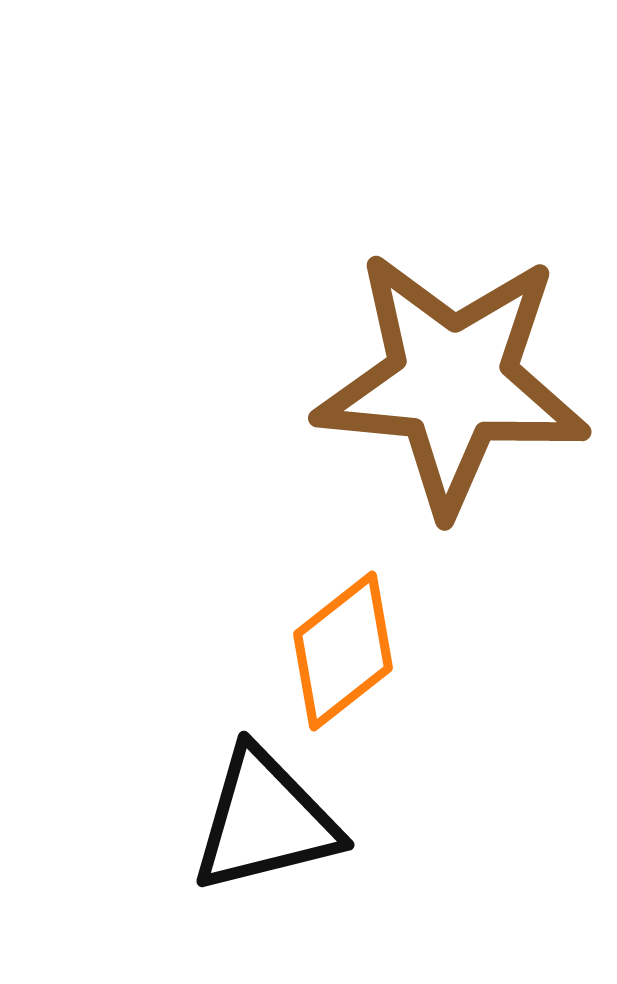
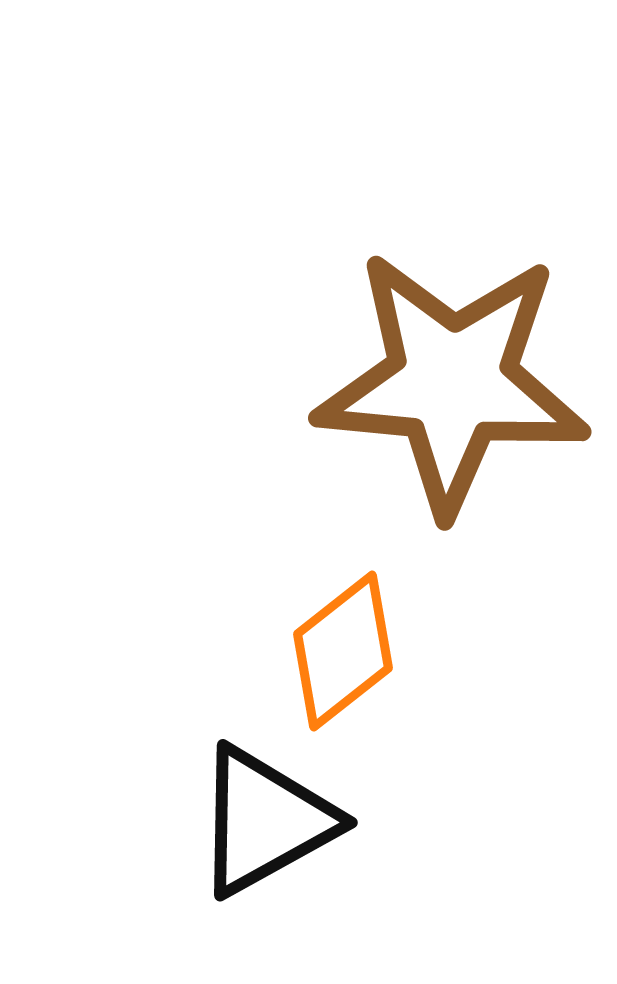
black triangle: rotated 15 degrees counterclockwise
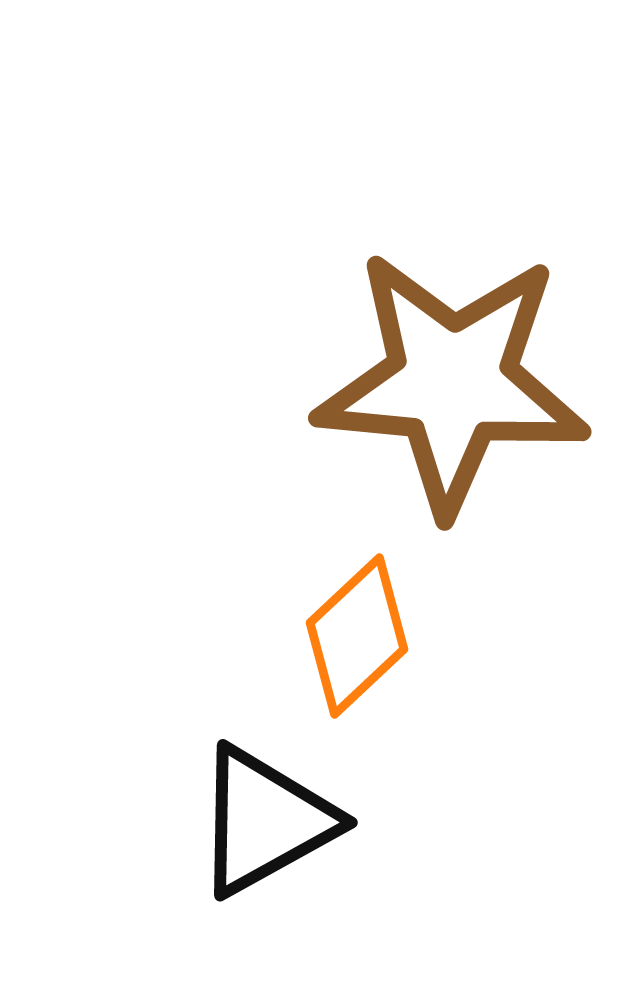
orange diamond: moved 14 px right, 15 px up; rotated 5 degrees counterclockwise
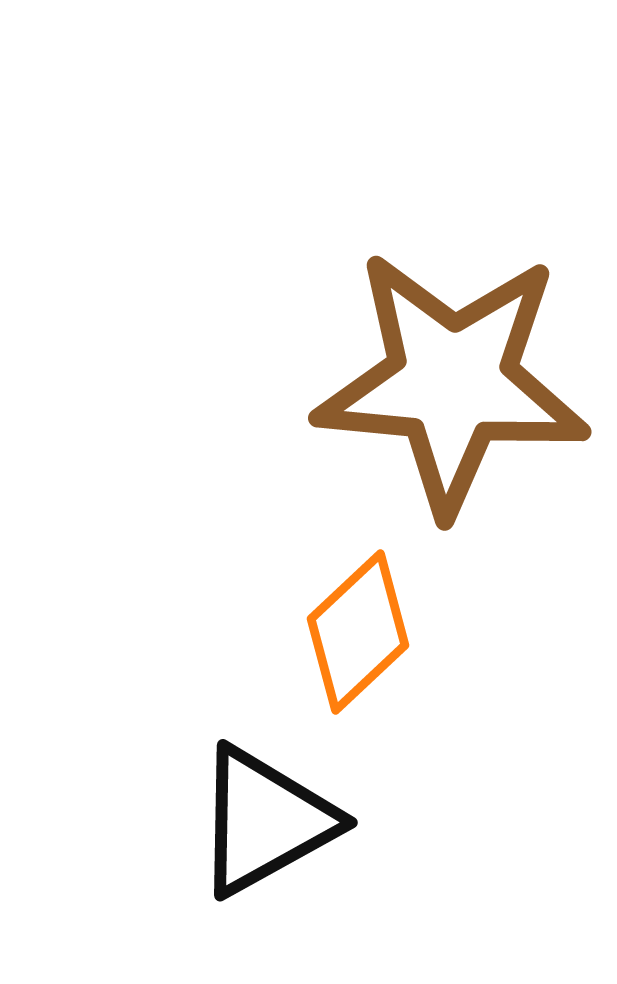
orange diamond: moved 1 px right, 4 px up
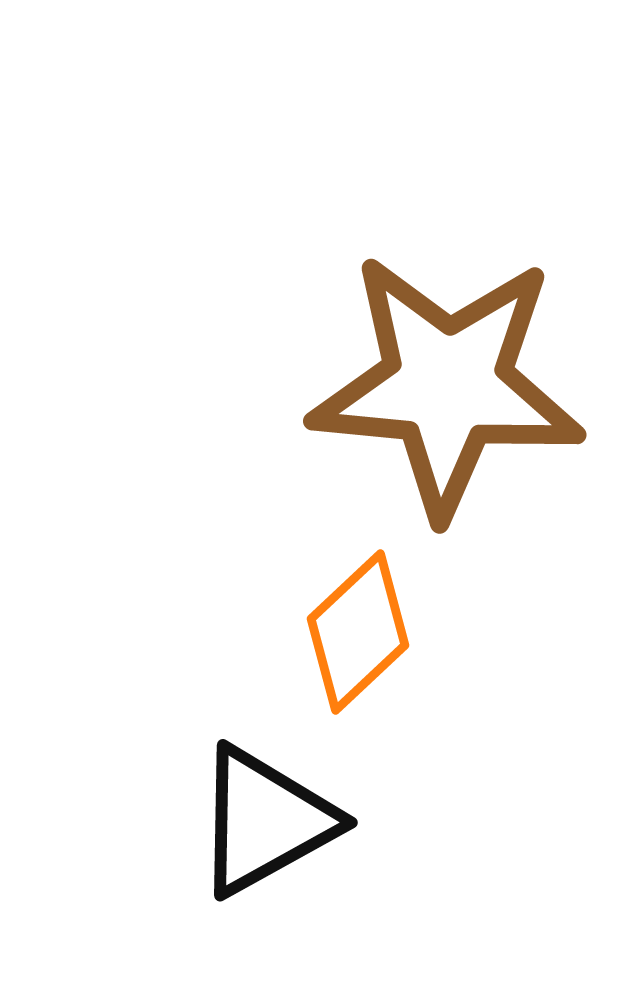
brown star: moved 5 px left, 3 px down
